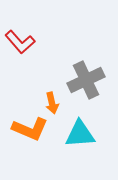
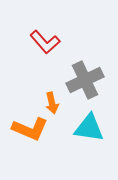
red L-shape: moved 25 px right
gray cross: moved 1 px left
cyan triangle: moved 9 px right, 6 px up; rotated 12 degrees clockwise
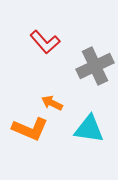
gray cross: moved 10 px right, 14 px up
orange arrow: rotated 130 degrees clockwise
cyan triangle: moved 1 px down
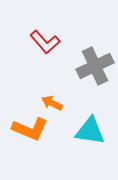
cyan triangle: moved 1 px right, 2 px down
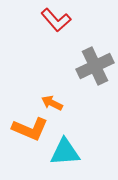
red L-shape: moved 11 px right, 22 px up
cyan triangle: moved 25 px left, 21 px down; rotated 12 degrees counterclockwise
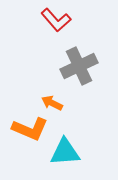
gray cross: moved 16 px left
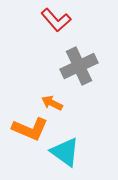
cyan triangle: rotated 40 degrees clockwise
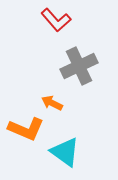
orange L-shape: moved 4 px left
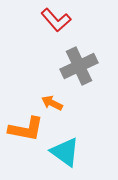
orange L-shape: rotated 12 degrees counterclockwise
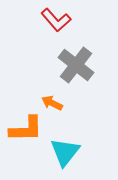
gray cross: moved 3 px left, 1 px up; rotated 27 degrees counterclockwise
orange L-shape: rotated 12 degrees counterclockwise
cyan triangle: rotated 32 degrees clockwise
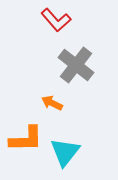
orange L-shape: moved 10 px down
